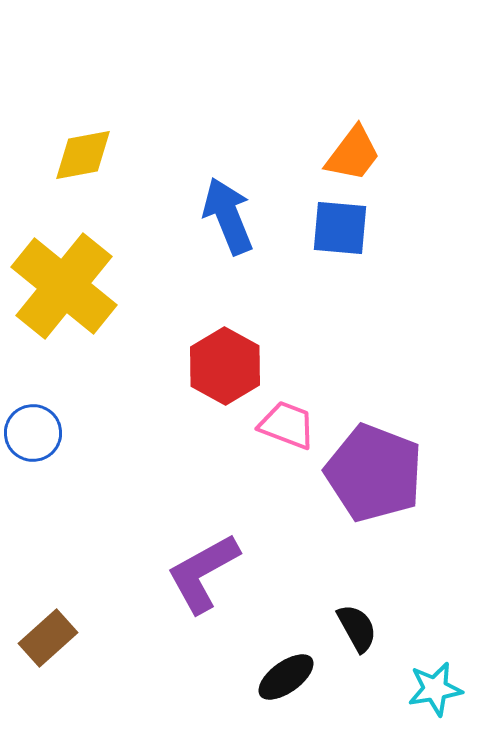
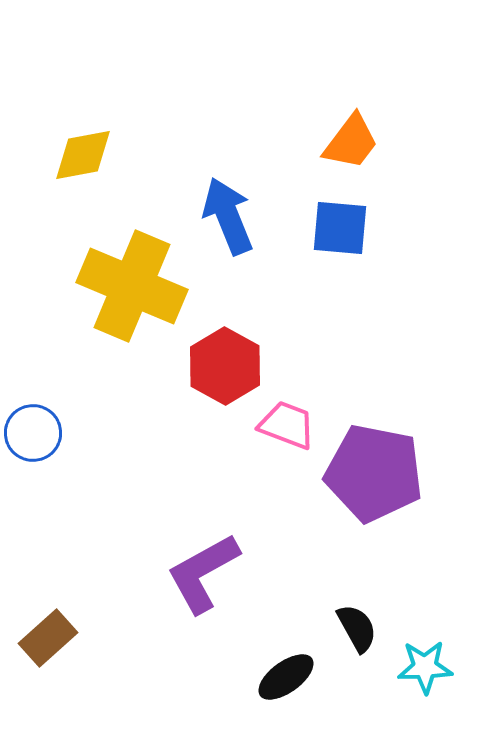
orange trapezoid: moved 2 px left, 12 px up
yellow cross: moved 68 px right; rotated 16 degrees counterclockwise
purple pentagon: rotated 10 degrees counterclockwise
cyan star: moved 10 px left, 22 px up; rotated 8 degrees clockwise
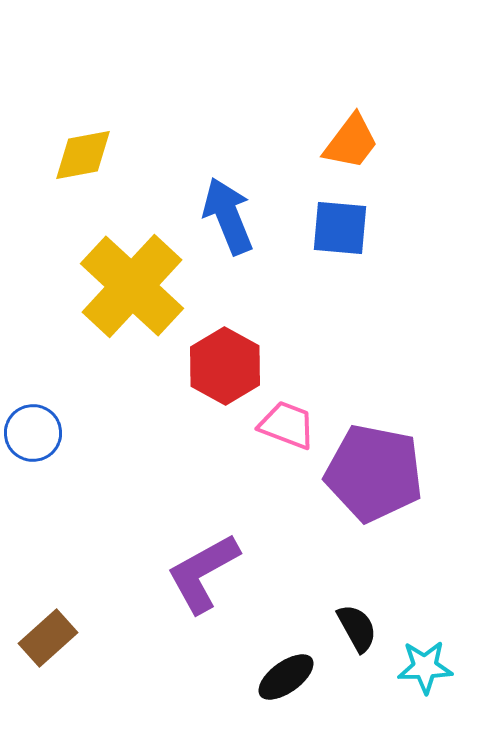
yellow cross: rotated 20 degrees clockwise
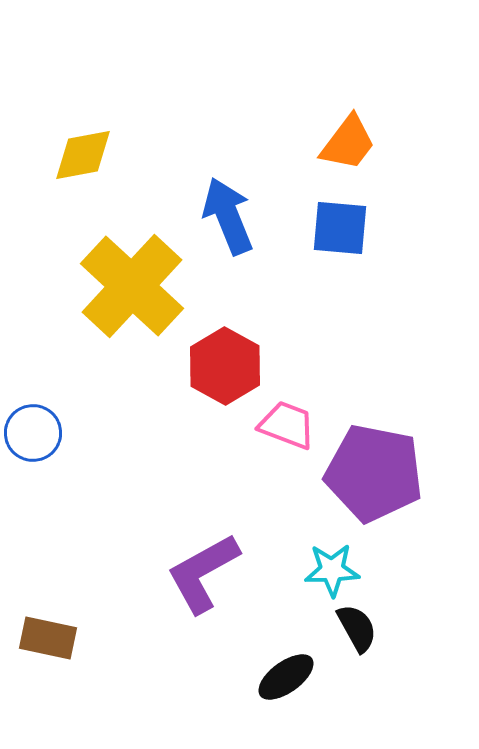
orange trapezoid: moved 3 px left, 1 px down
brown rectangle: rotated 54 degrees clockwise
cyan star: moved 93 px left, 97 px up
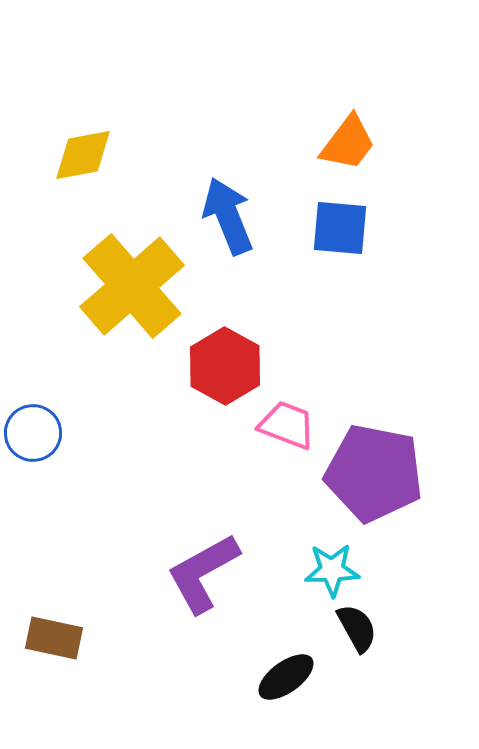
yellow cross: rotated 6 degrees clockwise
brown rectangle: moved 6 px right
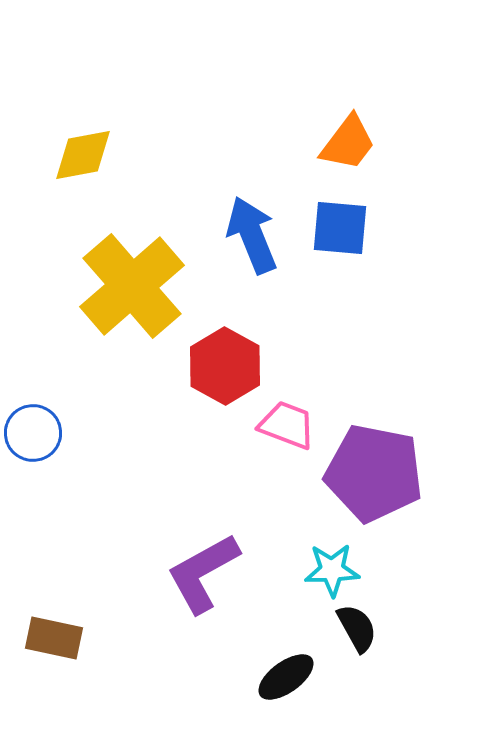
blue arrow: moved 24 px right, 19 px down
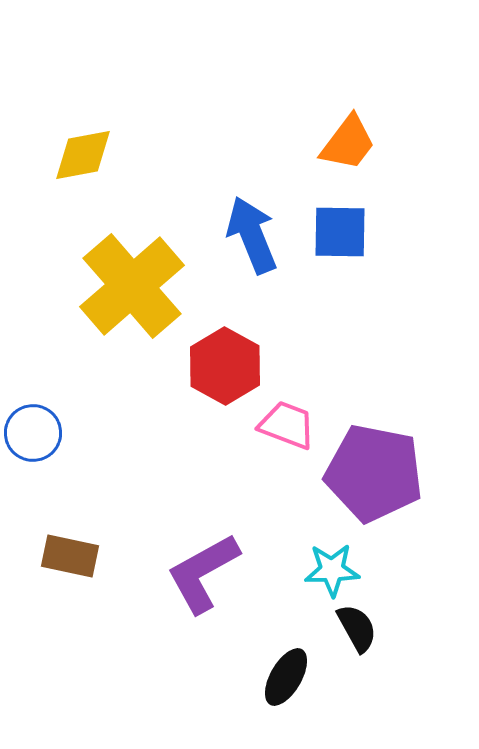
blue square: moved 4 px down; rotated 4 degrees counterclockwise
brown rectangle: moved 16 px right, 82 px up
black ellipse: rotated 24 degrees counterclockwise
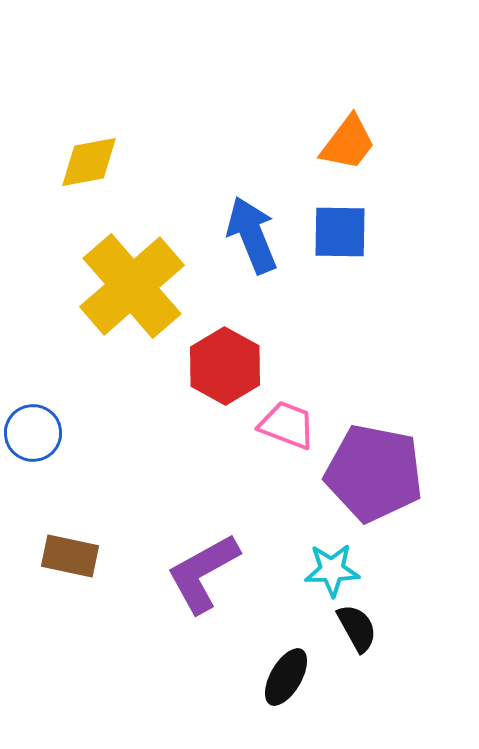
yellow diamond: moved 6 px right, 7 px down
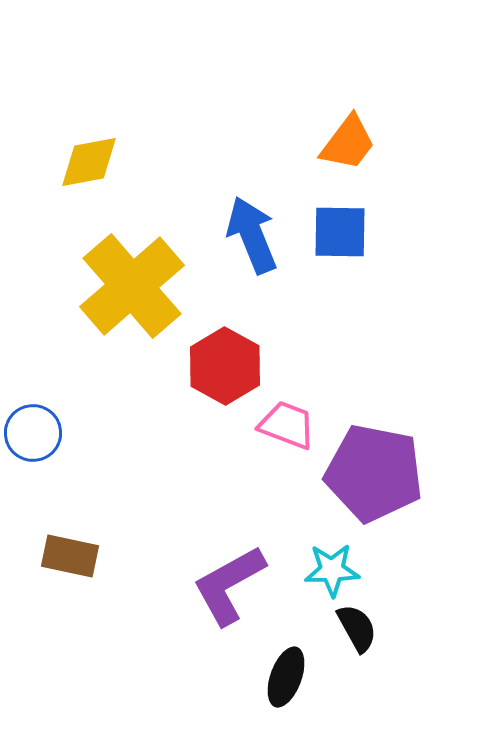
purple L-shape: moved 26 px right, 12 px down
black ellipse: rotated 10 degrees counterclockwise
